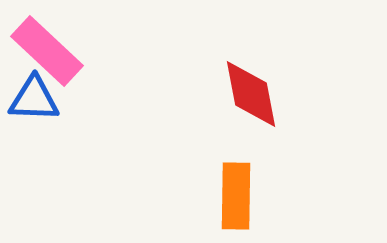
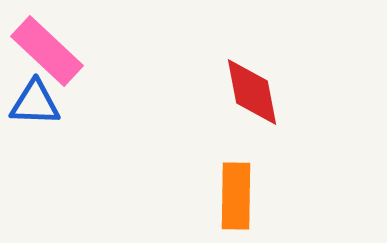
red diamond: moved 1 px right, 2 px up
blue triangle: moved 1 px right, 4 px down
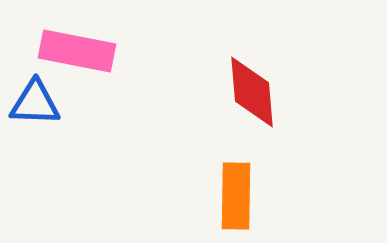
pink rectangle: moved 30 px right; rotated 32 degrees counterclockwise
red diamond: rotated 6 degrees clockwise
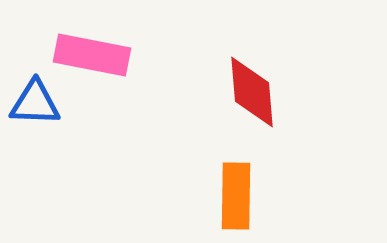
pink rectangle: moved 15 px right, 4 px down
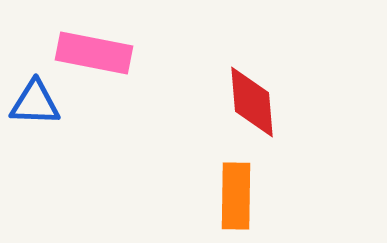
pink rectangle: moved 2 px right, 2 px up
red diamond: moved 10 px down
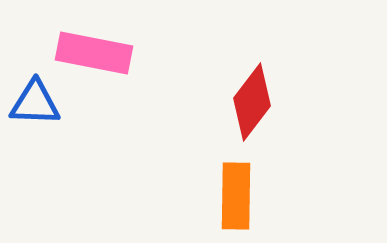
red diamond: rotated 42 degrees clockwise
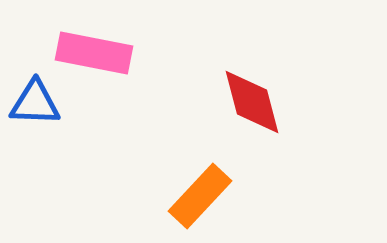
red diamond: rotated 52 degrees counterclockwise
orange rectangle: moved 36 px left; rotated 42 degrees clockwise
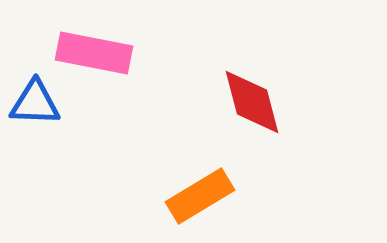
orange rectangle: rotated 16 degrees clockwise
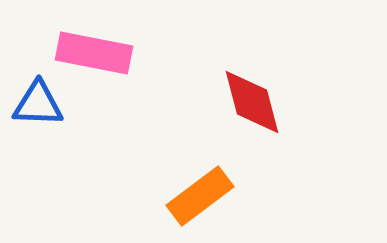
blue triangle: moved 3 px right, 1 px down
orange rectangle: rotated 6 degrees counterclockwise
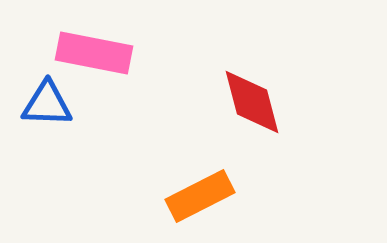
blue triangle: moved 9 px right
orange rectangle: rotated 10 degrees clockwise
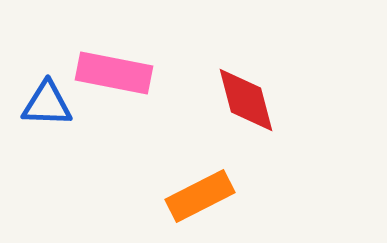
pink rectangle: moved 20 px right, 20 px down
red diamond: moved 6 px left, 2 px up
